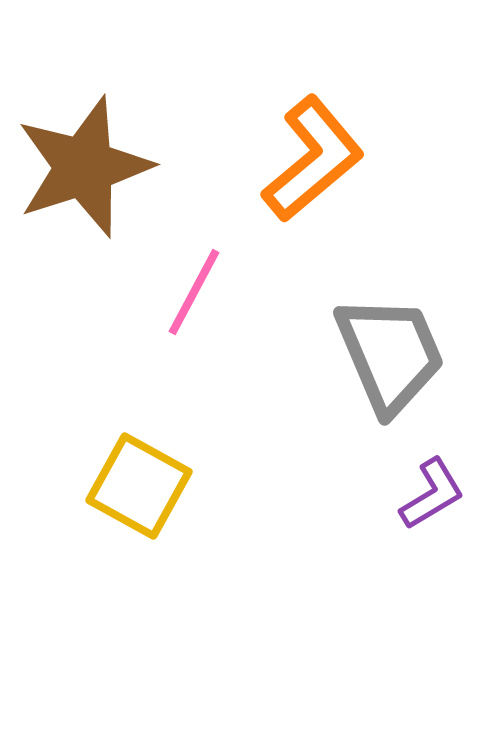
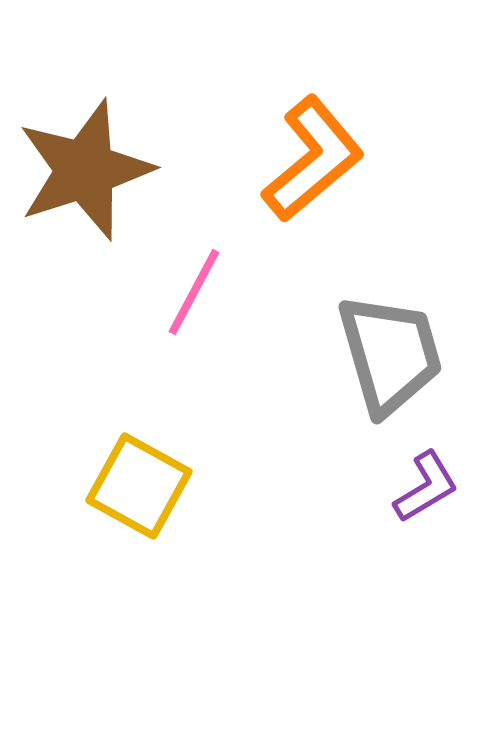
brown star: moved 1 px right, 3 px down
gray trapezoid: rotated 7 degrees clockwise
purple L-shape: moved 6 px left, 7 px up
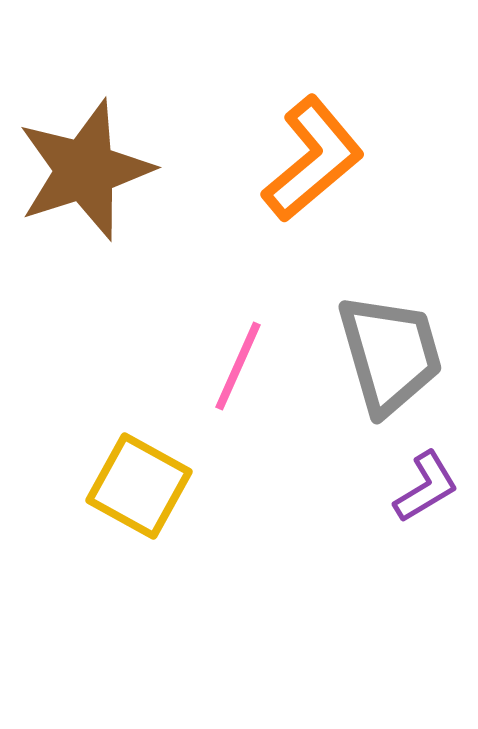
pink line: moved 44 px right, 74 px down; rotated 4 degrees counterclockwise
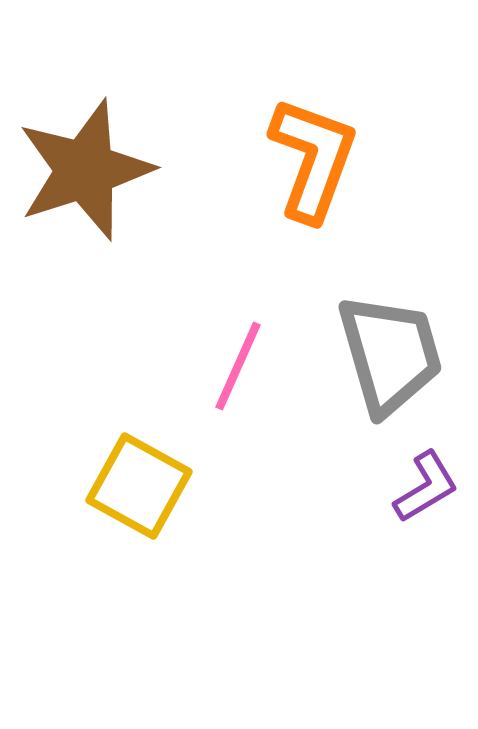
orange L-shape: rotated 30 degrees counterclockwise
